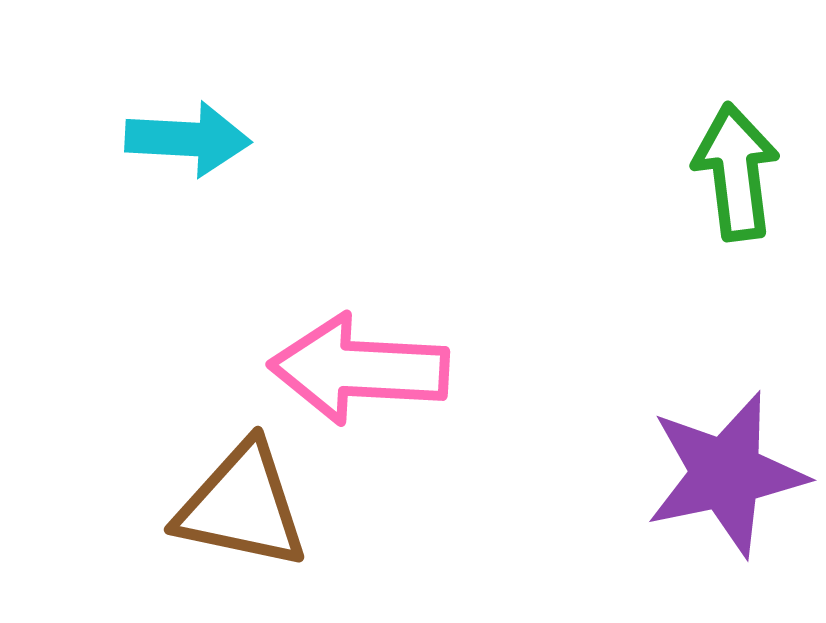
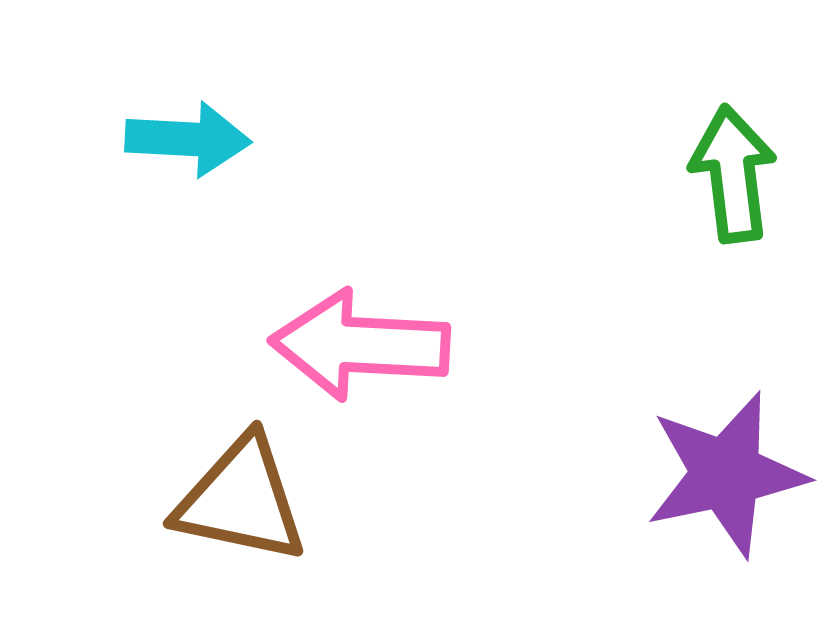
green arrow: moved 3 px left, 2 px down
pink arrow: moved 1 px right, 24 px up
brown triangle: moved 1 px left, 6 px up
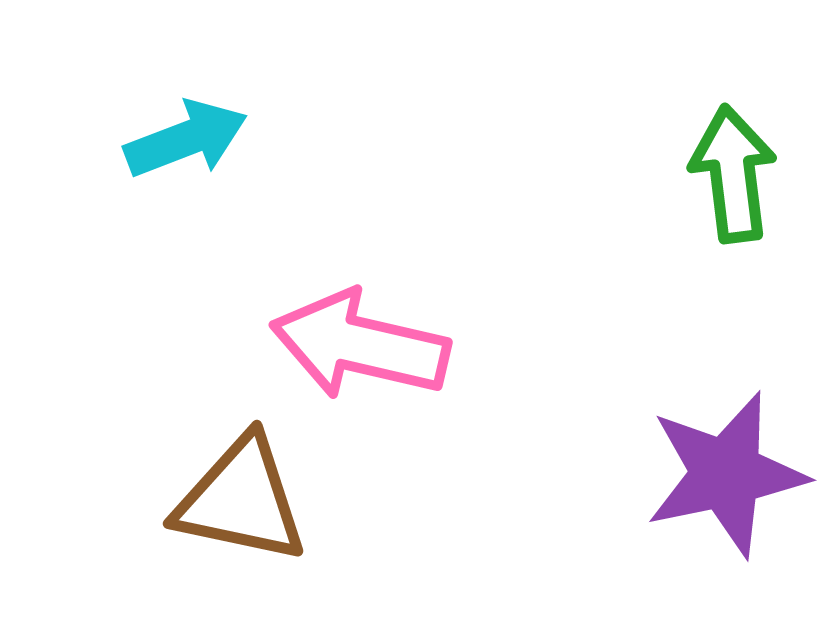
cyan arrow: moved 2 px left; rotated 24 degrees counterclockwise
pink arrow: rotated 10 degrees clockwise
